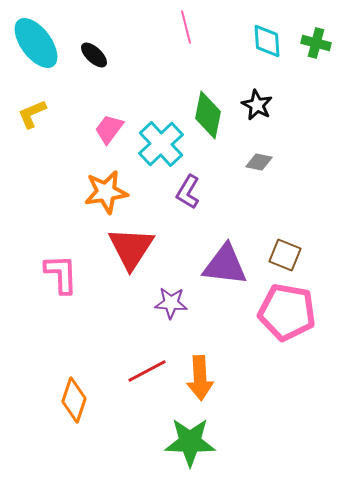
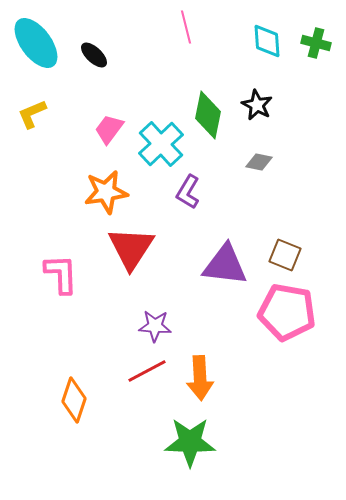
purple star: moved 16 px left, 23 px down
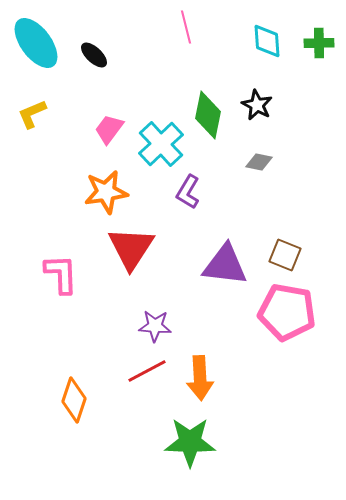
green cross: moved 3 px right; rotated 16 degrees counterclockwise
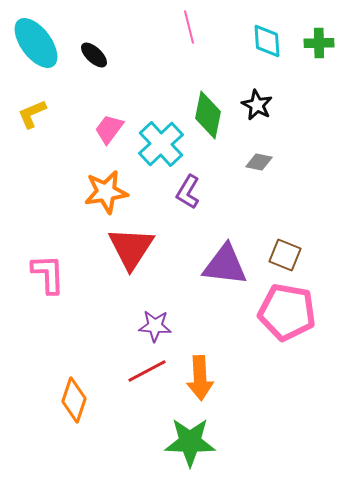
pink line: moved 3 px right
pink L-shape: moved 13 px left
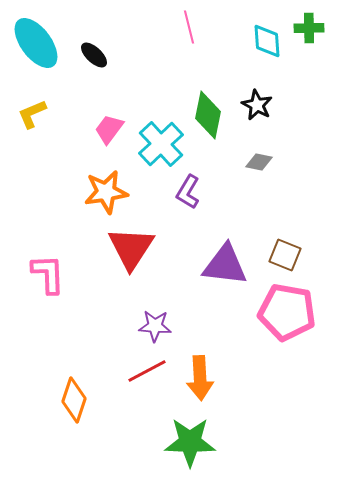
green cross: moved 10 px left, 15 px up
